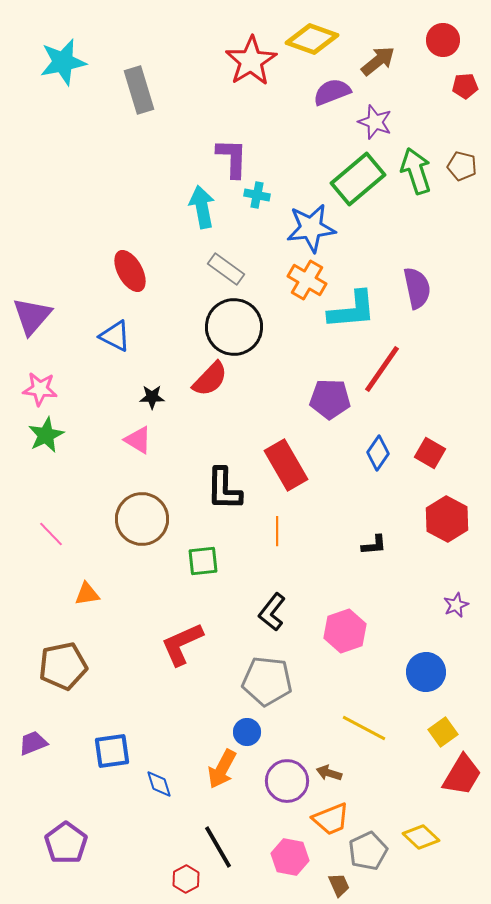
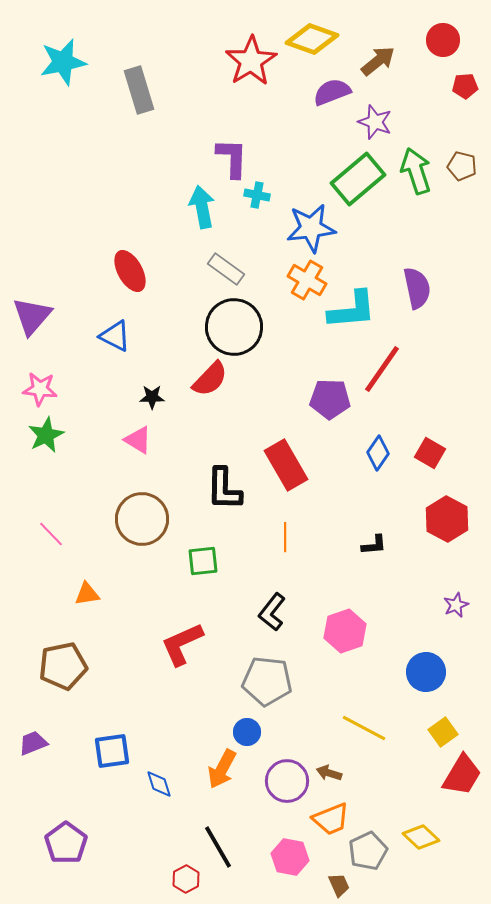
orange line at (277, 531): moved 8 px right, 6 px down
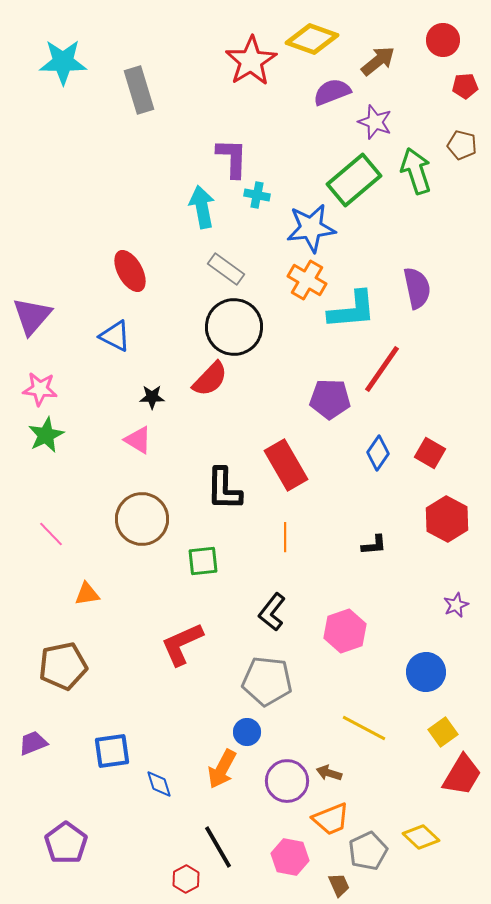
cyan star at (63, 62): rotated 12 degrees clockwise
brown pentagon at (462, 166): moved 21 px up
green rectangle at (358, 179): moved 4 px left, 1 px down
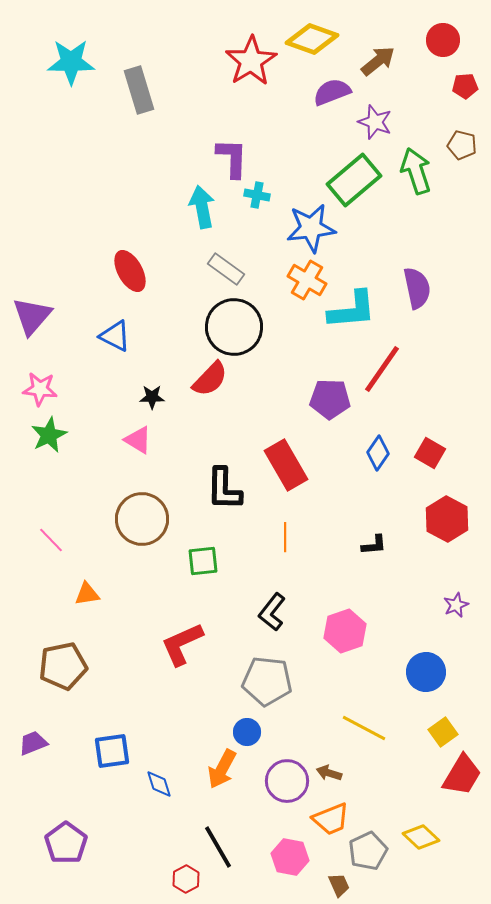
cyan star at (63, 62): moved 8 px right
green star at (46, 435): moved 3 px right
pink line at (51, 534): moved 6 px down
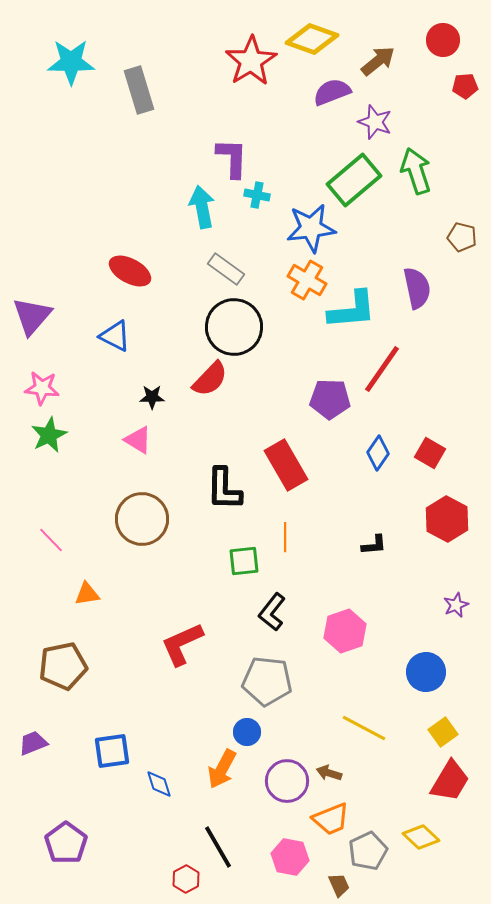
brown pentagon at (462, 145): moved 92 px down
red ellipse at (130, 271): rotated 33 degrees counterclockwise
pink star at (40, 389): moved 2 px right, 1 px up
green square at (203, 561): moved 41 px right
red trapezoid at (462, 775): moved 12 px left, 6 px down
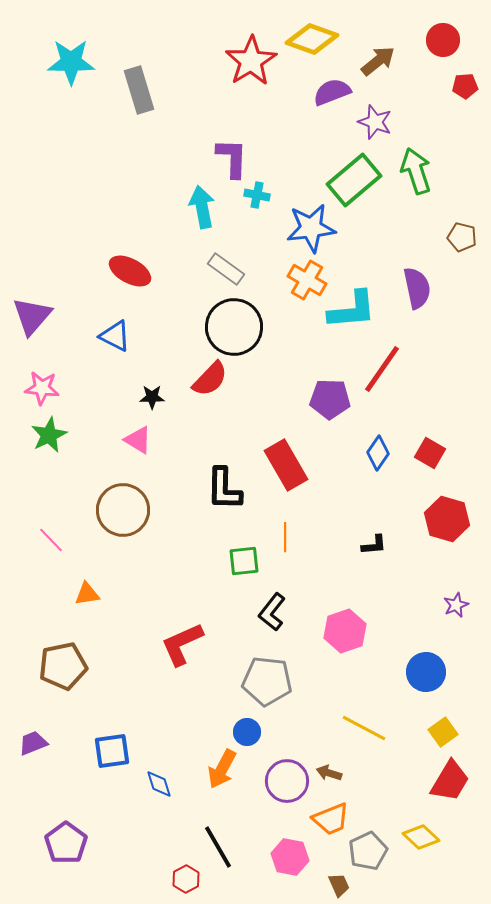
brown circle at (142, 519): moved 19 px left, 9 px up
red hexagon at (447, 519): rotated 12 degrees counterclockwise
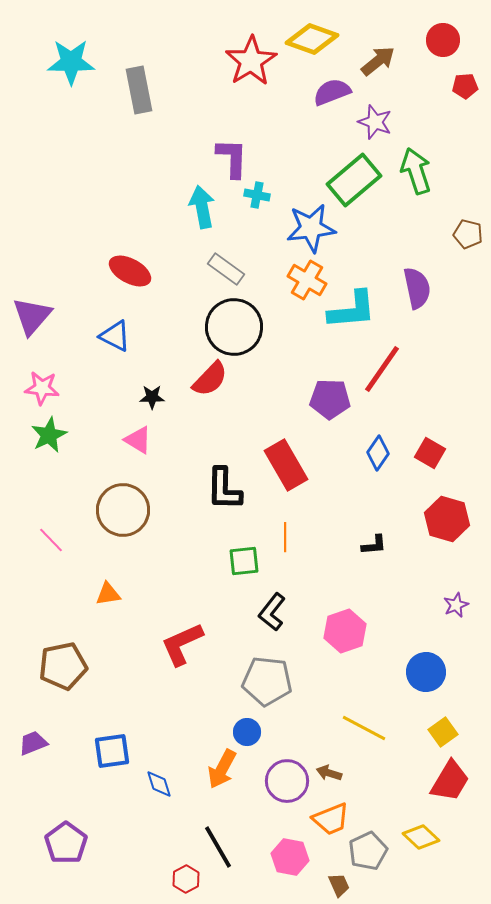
gray rectangle at (139, 90): rotated 6 degrees clockwise
brown pentagon at (462, 237): moved 6 px right, 3 px up
orange triangle at (87, 594): moved 21 px right
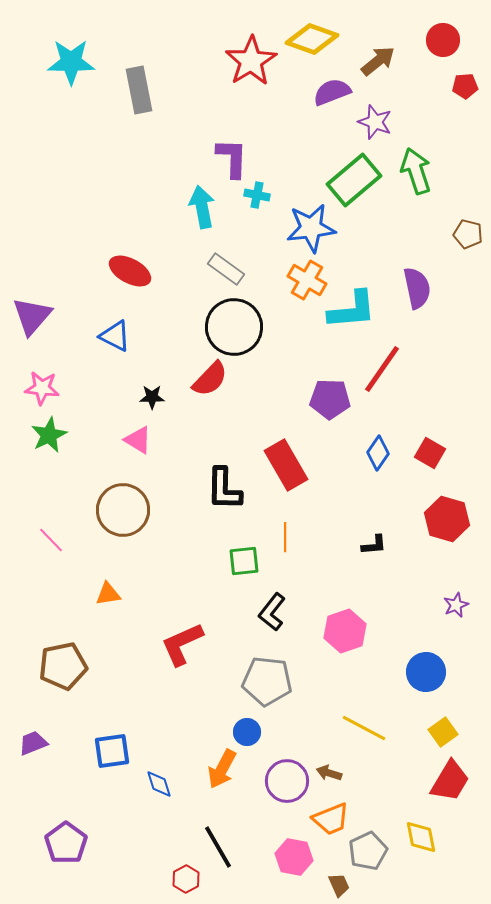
yellow diamond at (421, 837): rotated 36 degrees clockwise
pink hexagon at (290, 857): moved 4 px right
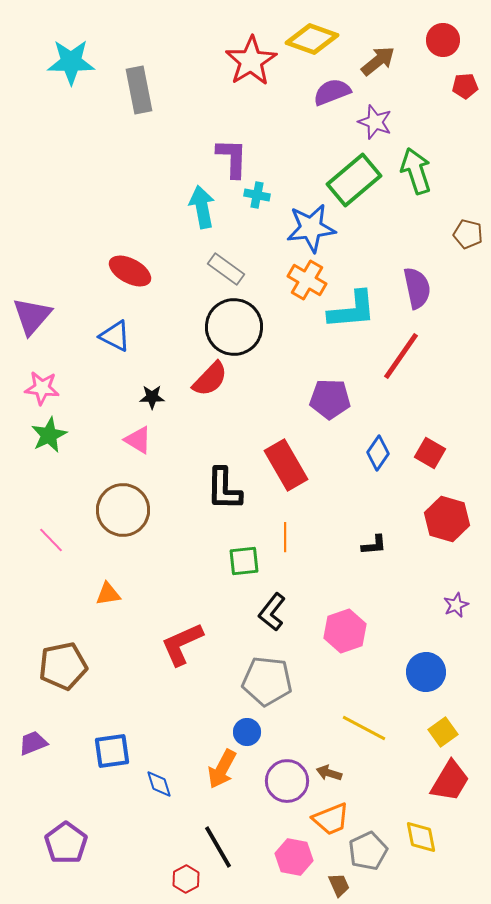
red line at (382, 369): moved 19 px right, 13 px up
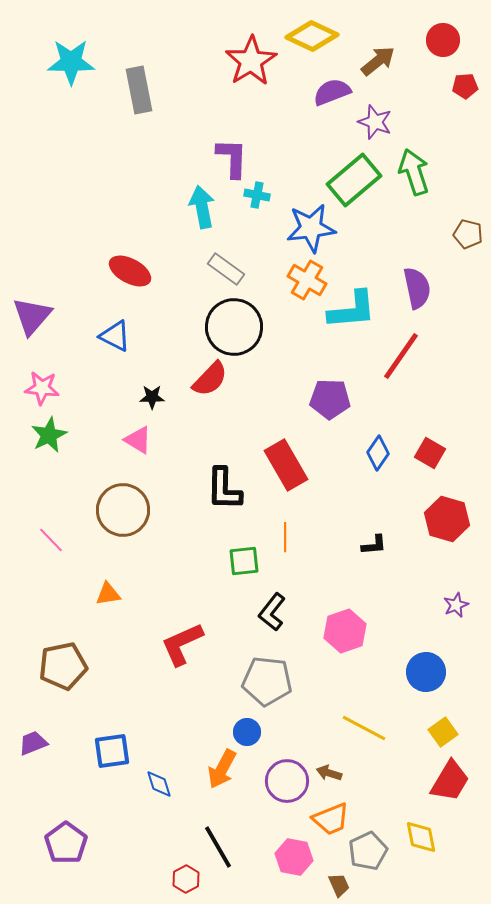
yellow diamond at (312, 39): moved 3 px up; rotated 6 degrees clockwise
green arrow at (416, 171): moved 2 px left, 1 px down
